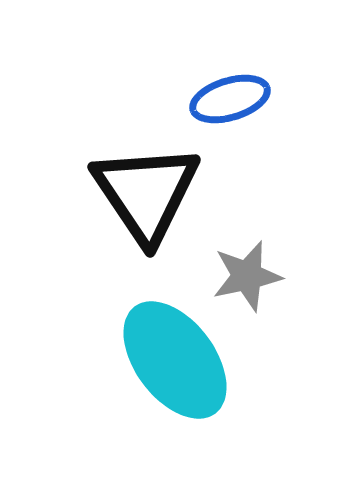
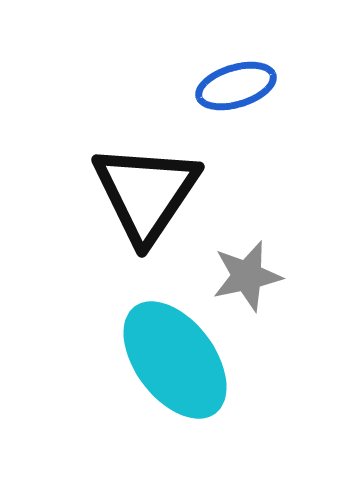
blue ellipse: moved 6 px right, 13 px up
black triangle: rotated 8 degrees clockwise
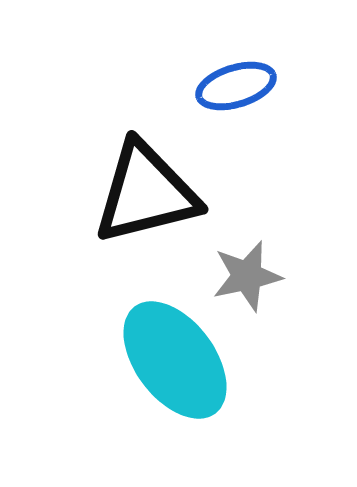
black triangle: rotated 42 degrees clockwise
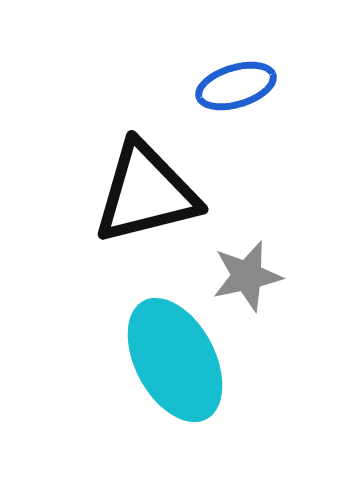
cyan ellipse: rotated 9 degrees clockwise
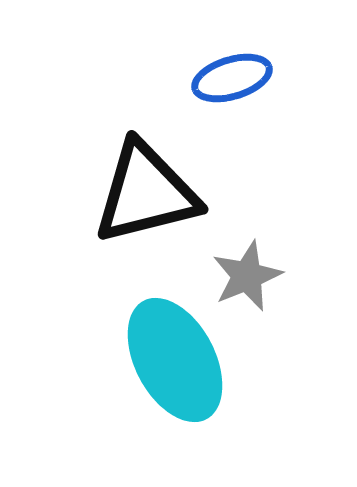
blue ellipse: moved 4 px left, 8 px up
gray star: rotated 10 degrees counterclockwise
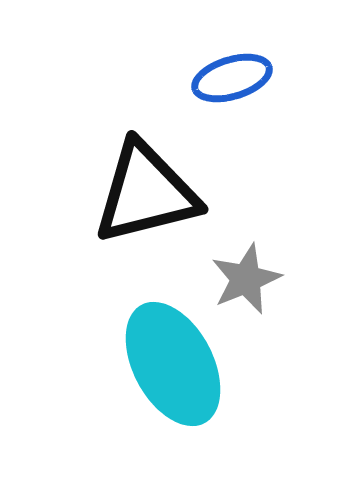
gray star: moved 1 px left, 3 px down
cyan ellipse: moved 2 px left, 4 px down
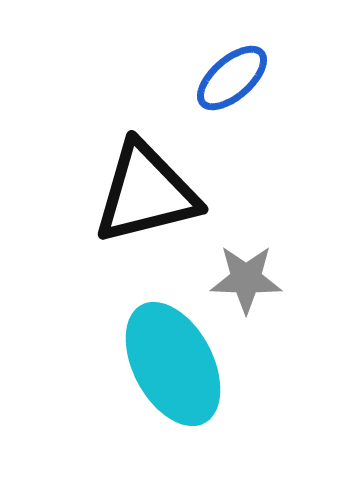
blue ellipse: rotated 24 degrees counterclockwise
gray star: rotated 24 degrees clockwise
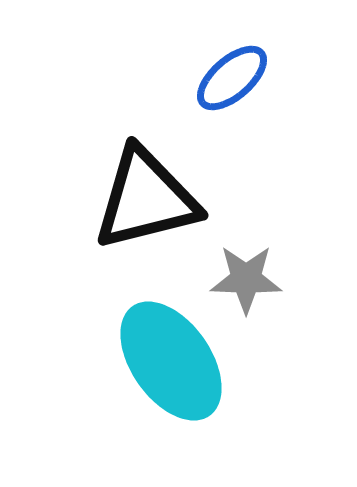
black triangle: moved 6 px down
cyan ellipse: moved 2 px left, 3 px up; rotated 7 degrees counterclockwise
